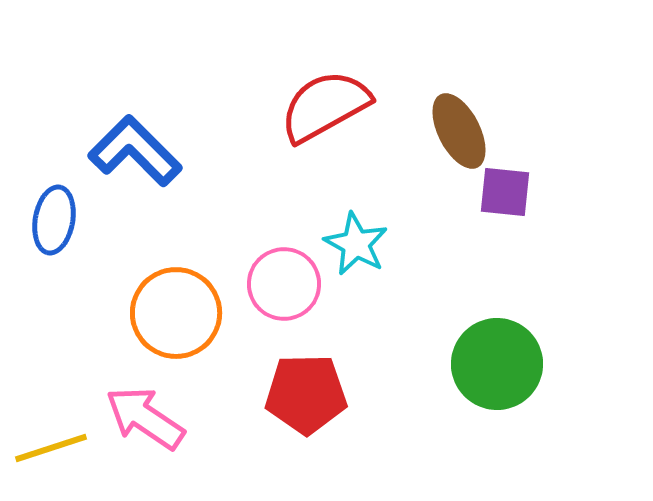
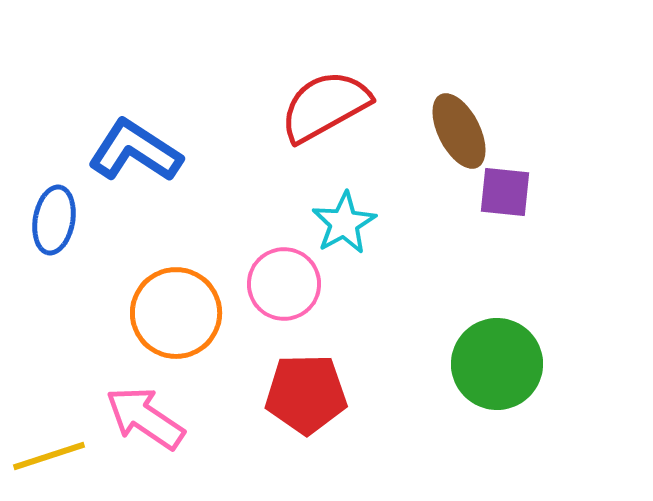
blue L-shape: rotated 12 degrees counterclockwise
cyan star: moved 12 px left, 21 px up; rotated 14 degrees clockwise
yellow line: moved 2 px left, 8 px down
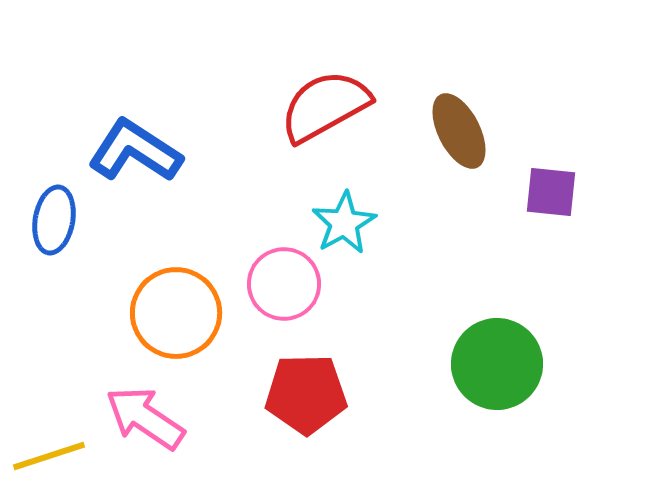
purple square: moved 46 px right
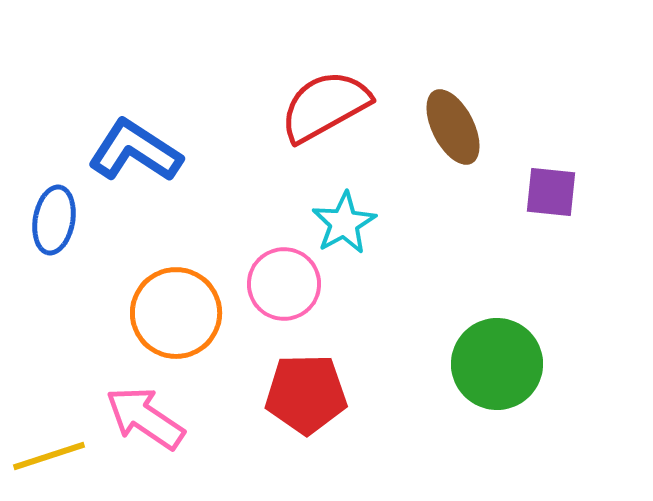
brown ellipse: moved 6 px left, 4 px up
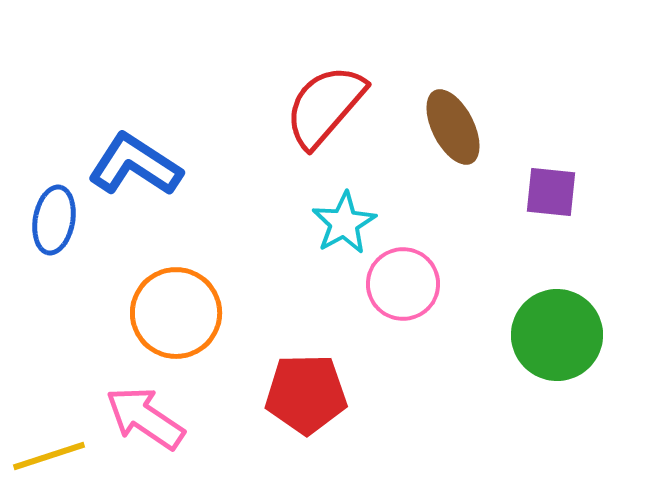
red semicircle: rotated 20 degrees counterclockwise
blue L-shape: moved 14 px down
pink circle: moved 119 px right
green circle: moved 60 px right, 29 px up
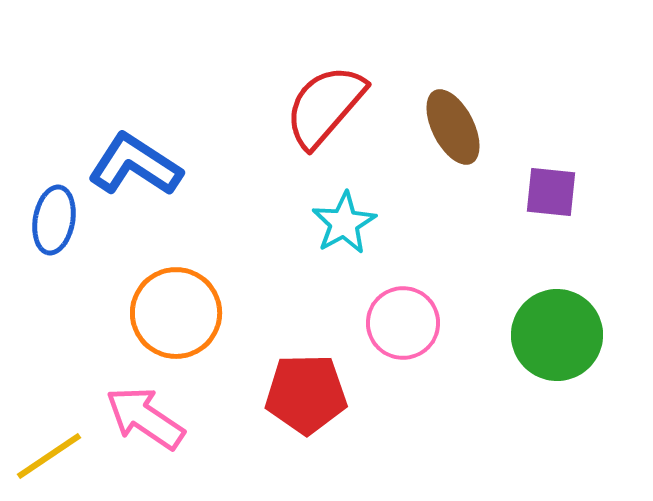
pink circle: moved 39 px down
yellow line: rotated 16 degrees counterclockwise
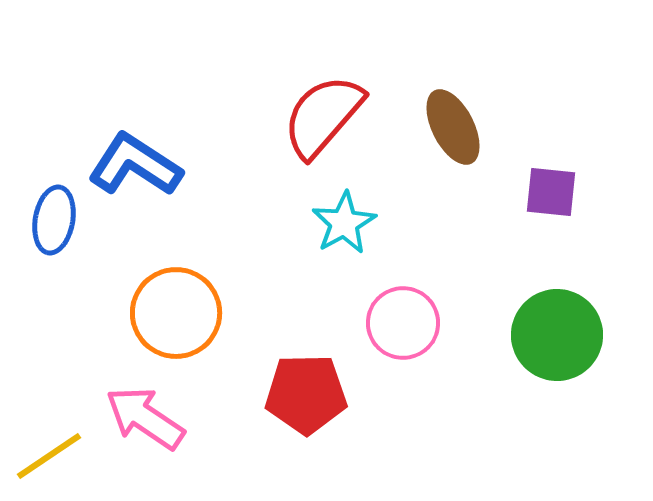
red semicircle: moved 2 px left, 10 px down
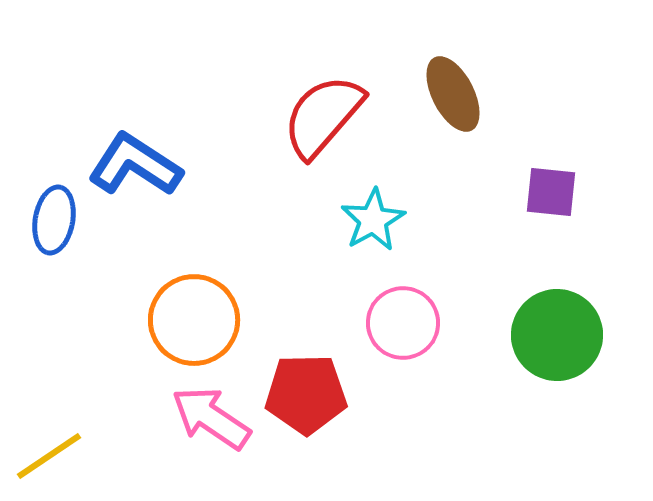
brown ellipse: moved 33 px up
cyan star: moved 29 px right, 3 px up
orange circle: moved 18 px right, 7 px down
pink arrow: moved 66 px right
